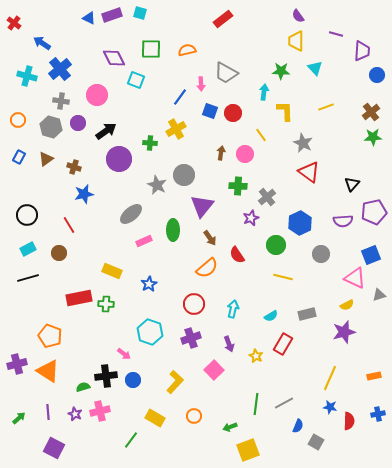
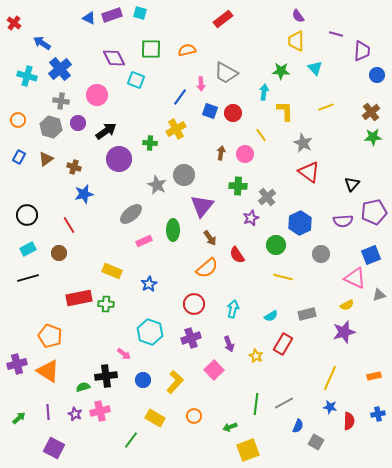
blue circle at (133, 380): moved 10 px right
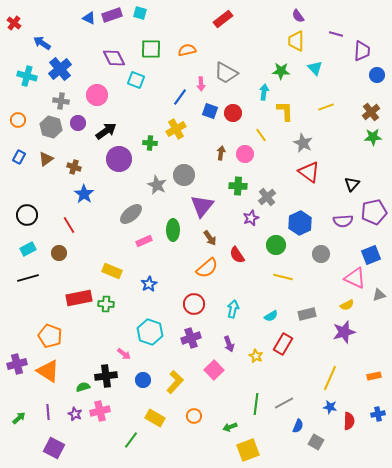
blue star at (84, 194): rotated 24 degrees counterclockwise
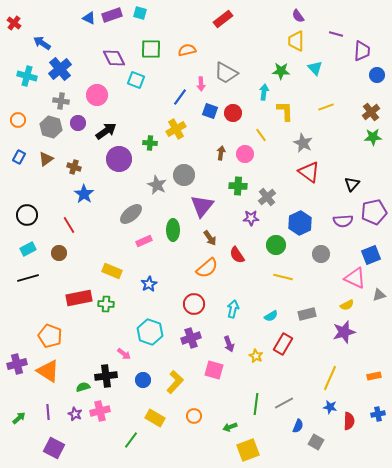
purple star at (251, 218): rotated 21 degrees clockwise
pink square at (214, 370): rotated 30 degrees counterclockwise
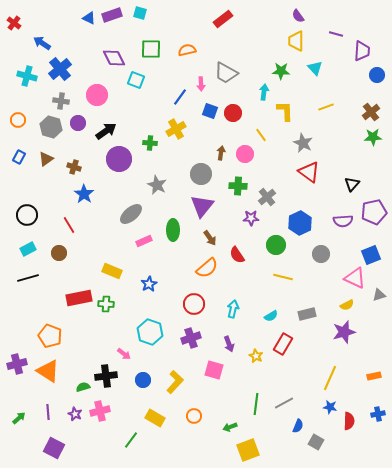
gray circle at (184, 175): moved 17 px right, 1 px up
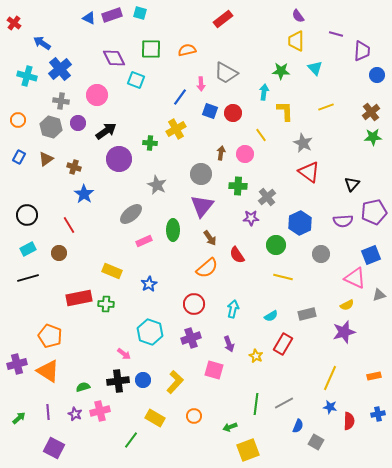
black cross at (106, 376): moved 12 px right, 5 px down
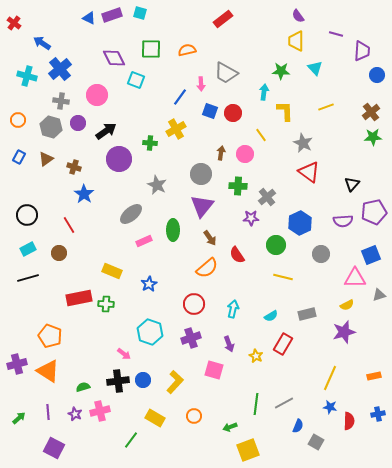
pink triangle at (355, 278): rotated 25 degrees counterclockwise
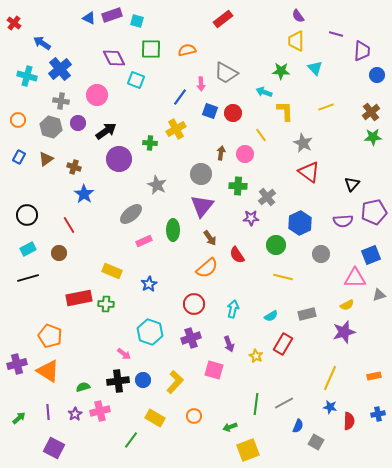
cyan square at (140, 13): moved 3 px left, 8 px down
cyan arrow at (264, 92): rotated 77 degrees counterclockwise
purple star at (75, 414): rotated 16 degrees clockwise
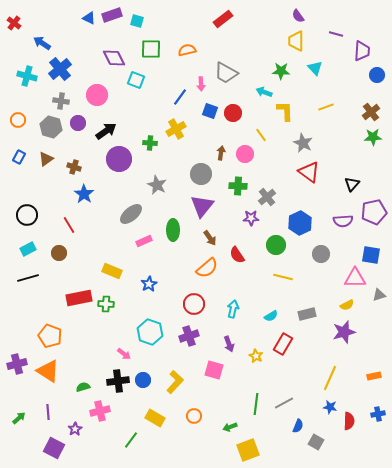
blue square at (371, 255): rotated 30 degrees clockwise
purple cross at (191, 338): moved 2 px left, 2 px up
purple star at (75, 414): moved 15 px down
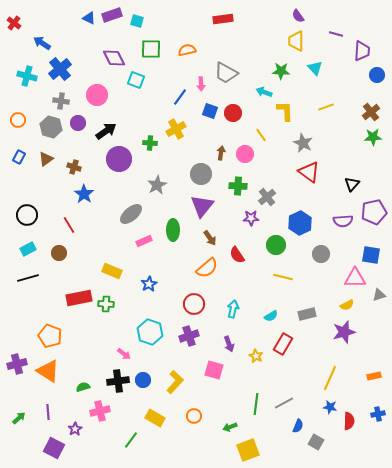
red rectangle at (223, 19): rotated 30 degrees clockwise
gray star at (157, 185): rotated 18 degrees clockwise
